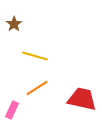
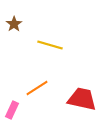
yellow line: moved 15 px right, 11 px up
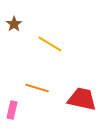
yellow line: moved 1 px up; rotated 15 degrees clockwise
orange line: rotated 50 degrees clockwise
pink rectangle: rotated 12 degrees counterclockwise
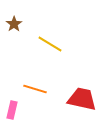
orange line: moved 2 px left, 1 px down
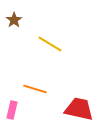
brown star: moved 4 px up
red trapezoid: moved 3 px left, 10 px down
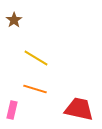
yellow line: moved 14 px left, 14 px down
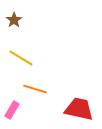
yellow line: moved 15 px left
pink rectangle: rotated 18 degrees clockwise
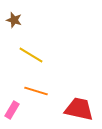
brown star: rotated 21 degrees counterclockwise
yellow line: moved 10 px right, 3 px up
orange line: moved 1 px right, 2 px down
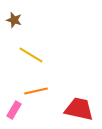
orange line: rotated 30 degrees counterclockwise
pink rectangle: moved 2 px right
